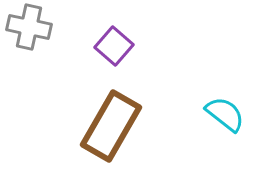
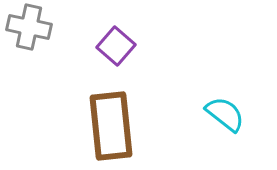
purple square: moved 2 px right
brown rectangle: rotated 36 degrees counterclockwise
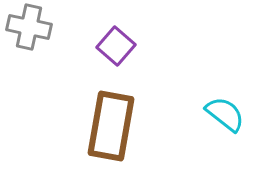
brown rectangle: rotated 16 degrees clockwise
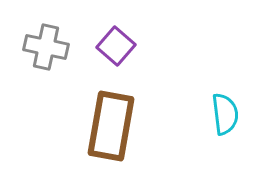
gray cross: moved 17 px right, 20 px down
cyan semicircle: rotated 45 degrees clockwise
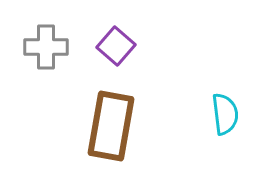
gray cross: rotated 12 degrees counterclockwise
